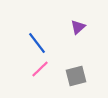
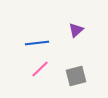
purple triangle: moved 2 px left, 3 px down
blue line: rotated 60 degrees counterclockwise
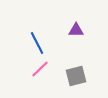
purple triangle: rotated 42 degrees clockwise
blue line: rotated 70 degrees clockwise
